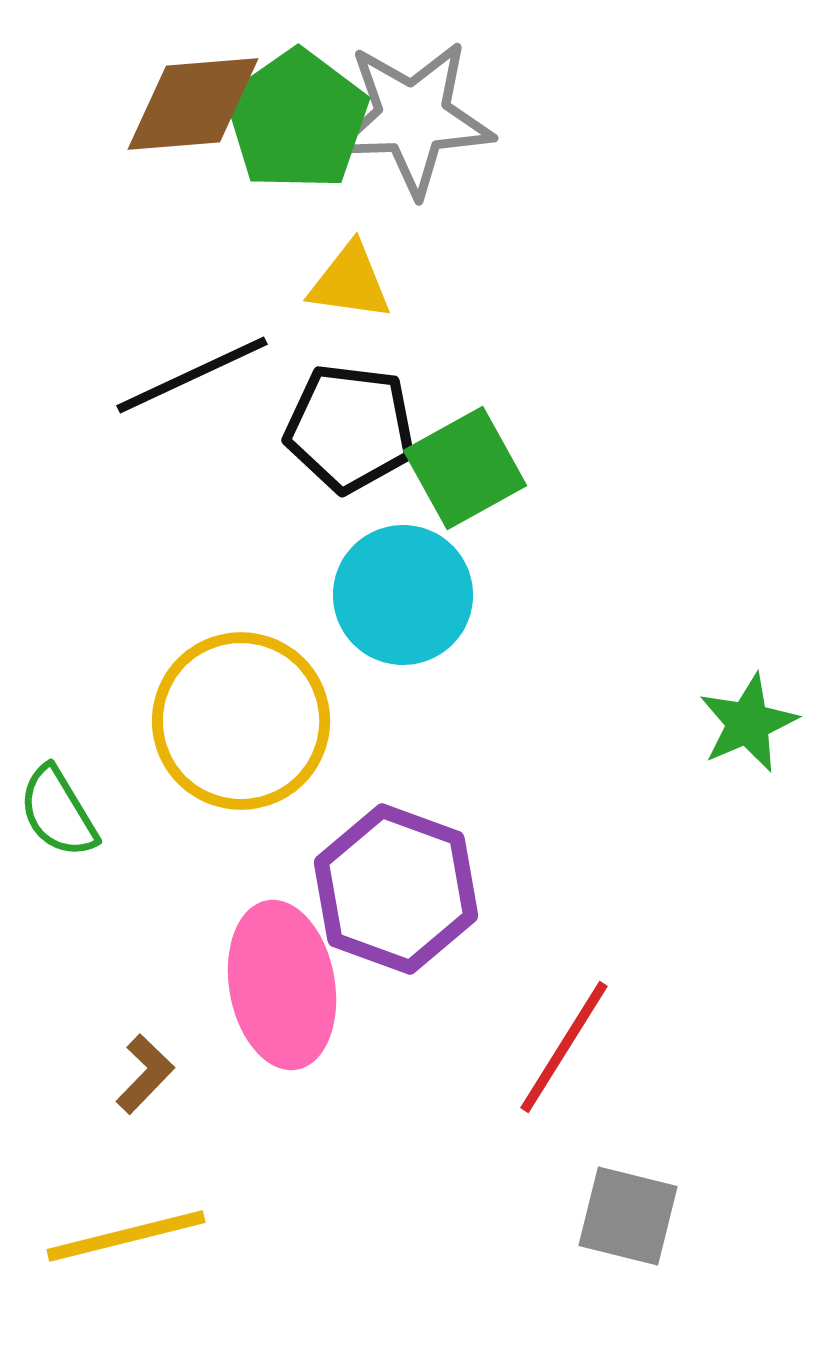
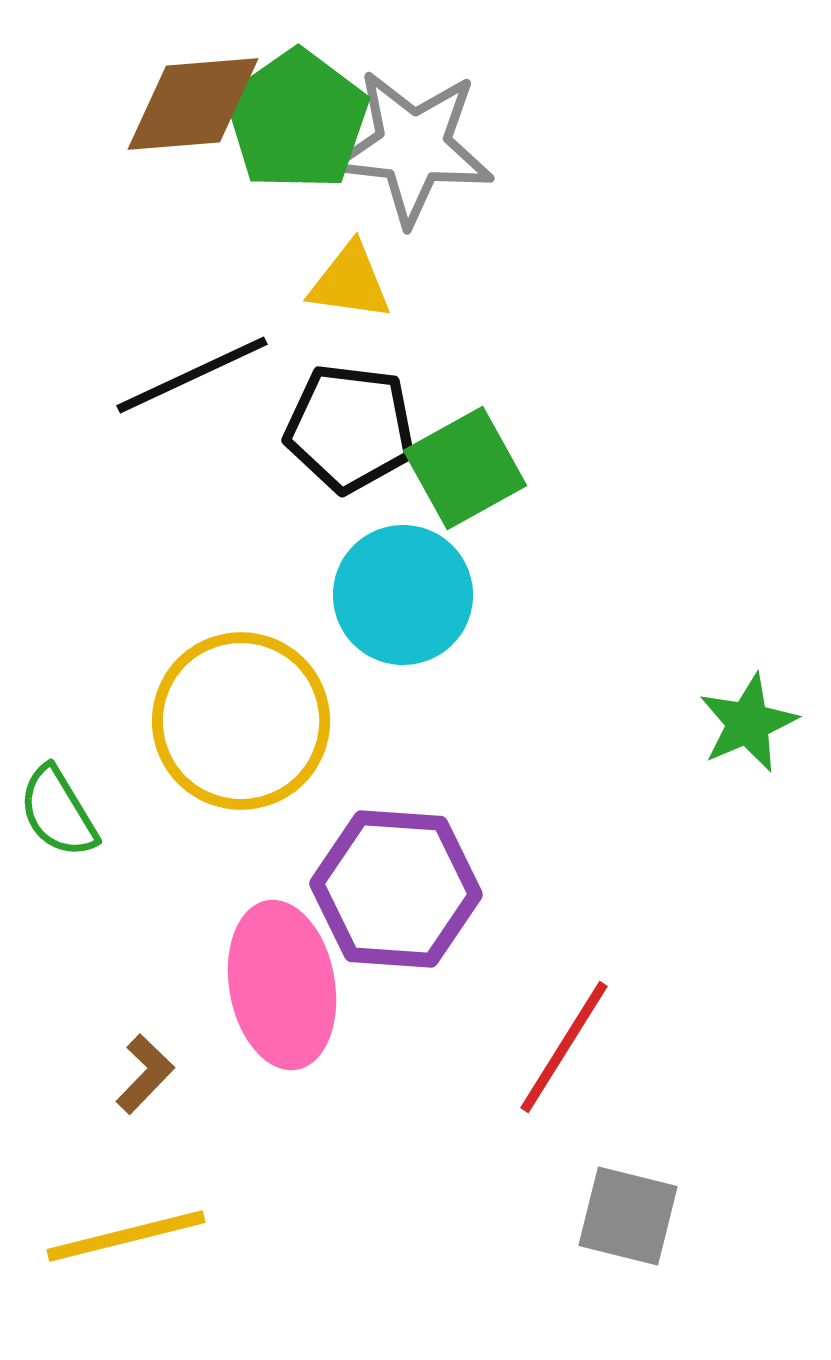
gray star: moved 29 px down; rotated 8 degrees clockwise
purple hexagon: rotated 16 degrees counterclockwise
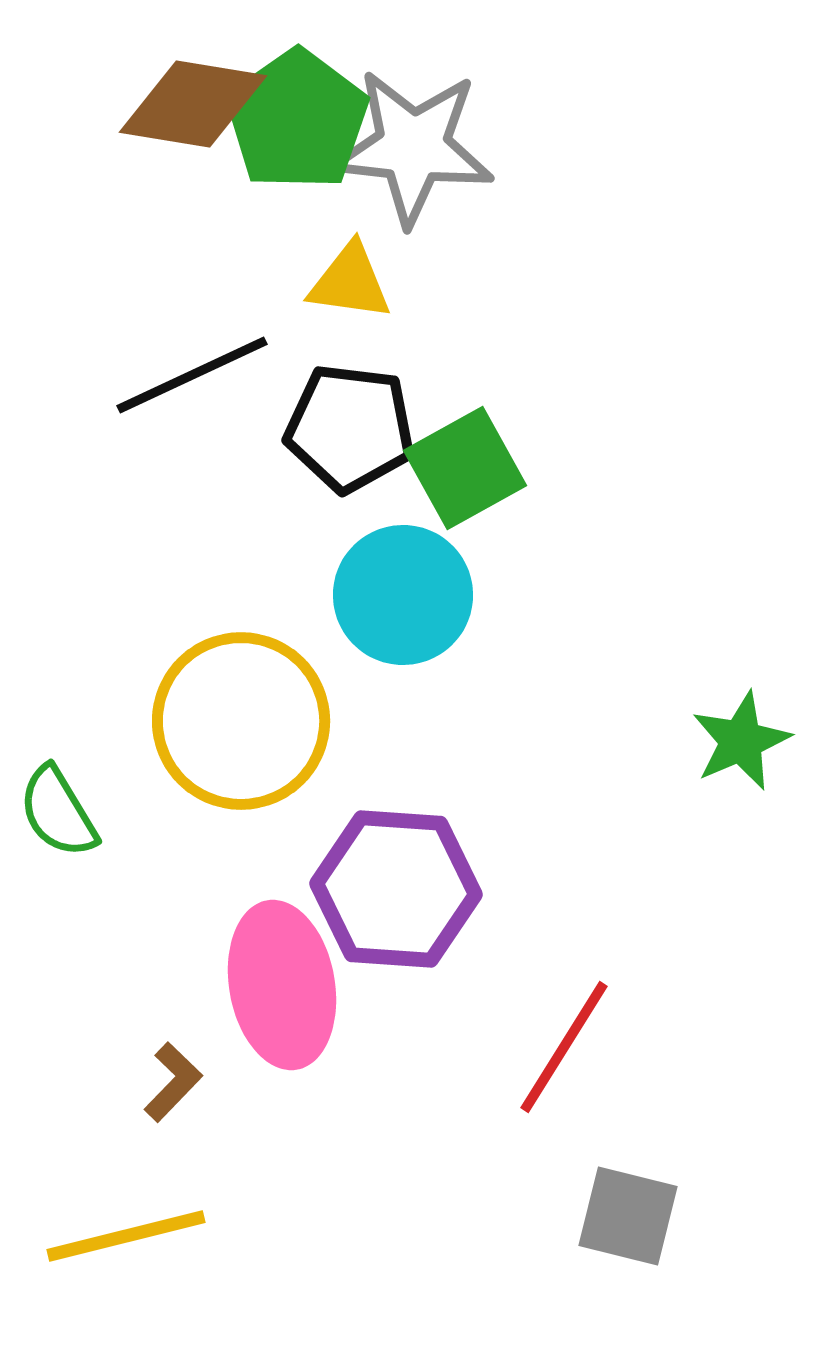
brown diamond: rotated 14 degrees clockwise
green star: moved 7 px left, 18 px down
brown L-shape: moved 28 px right, 8 px down
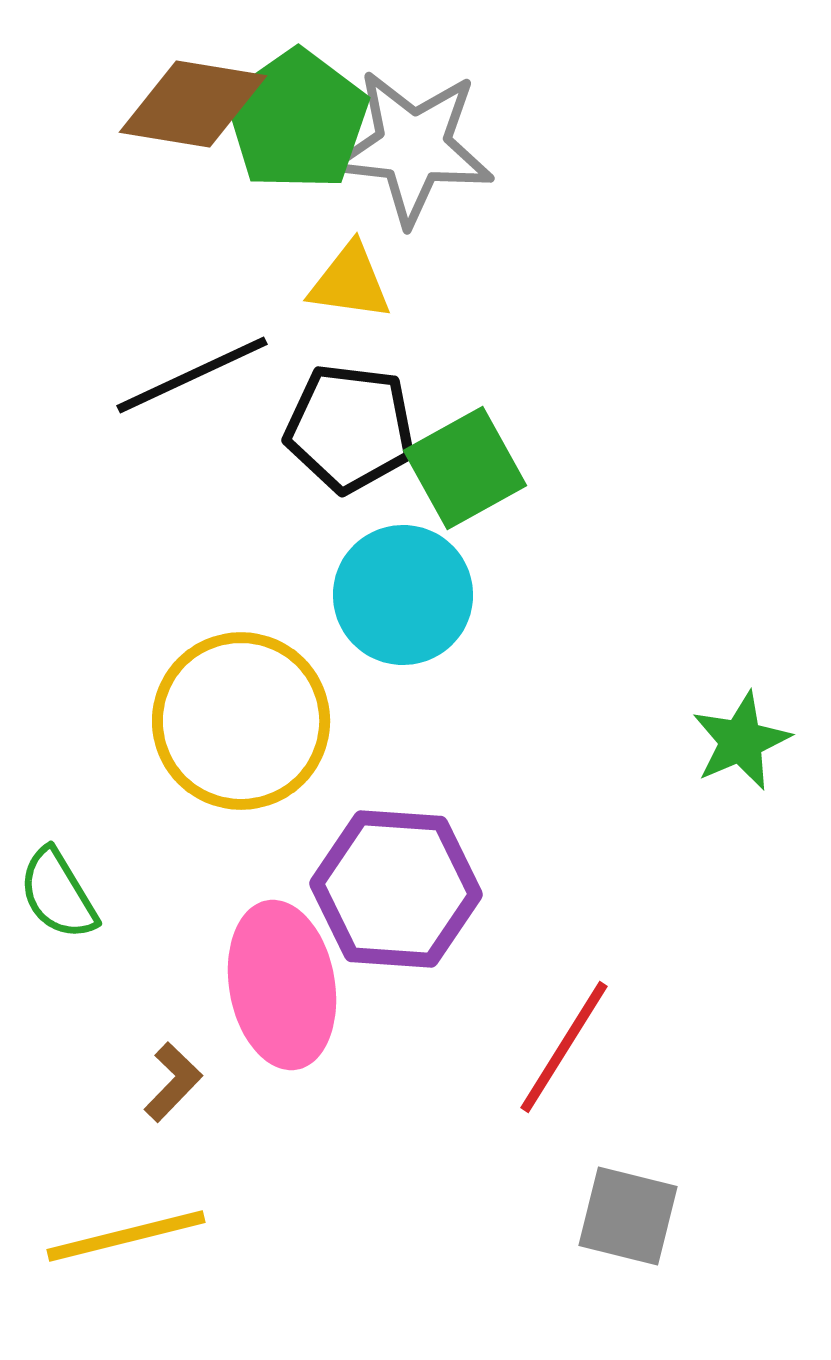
green semicircle: moved 82 px down
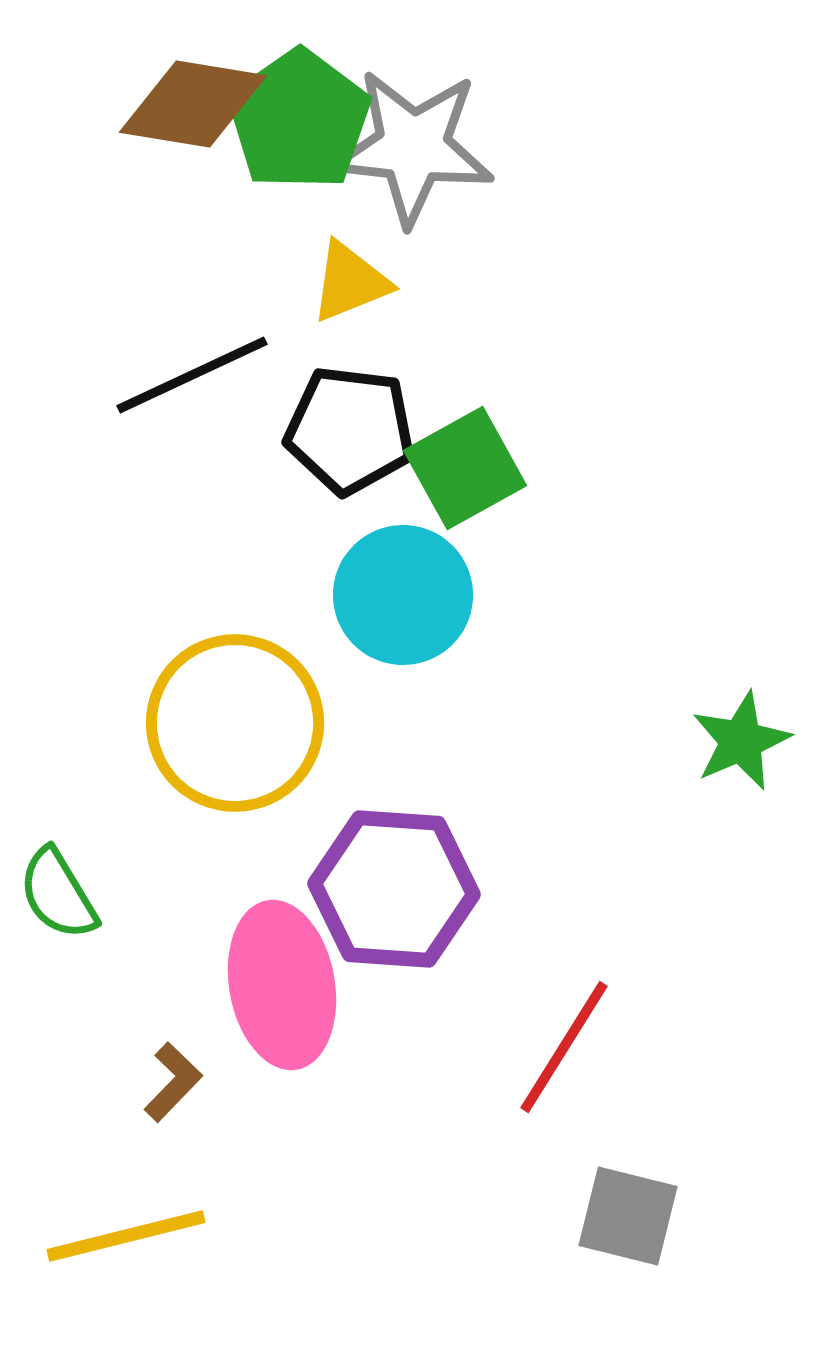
green pentagon: moved 2 px right
yellow triangle: rotated 30 degrees counterclockwise
black pentagon: moved 2 px down
yellow circle: moved 6 px left, 2 px down
purple hexagon: moved 2 px left
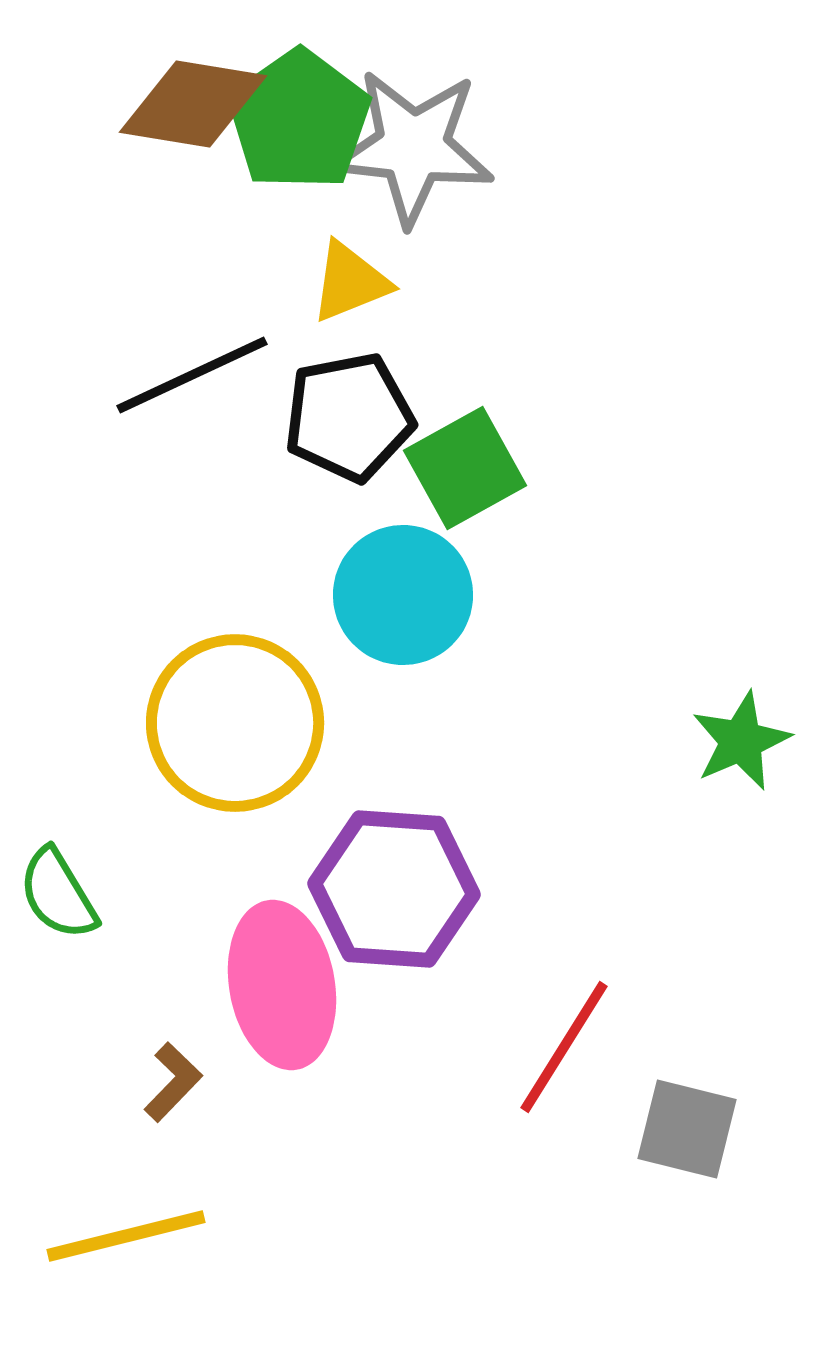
black pentagon: moved 1 px left, 13 px up; rotated 18 degrees counterclockwise
gray square: moved 59 px right, 87 px up
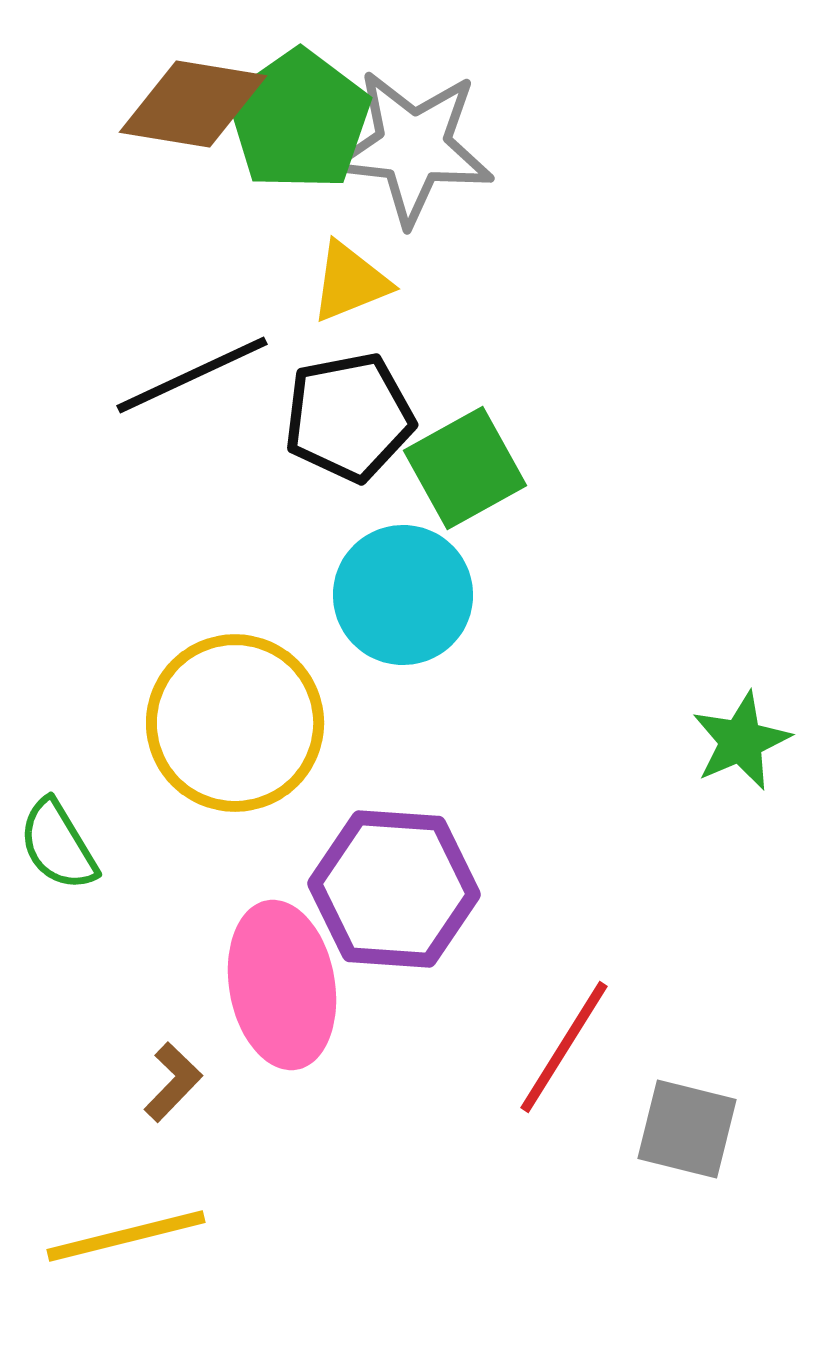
green semicircle: moved 49 px up
